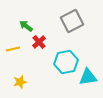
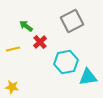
red cross: moved 1 px right
yellow star: moved 8 px left, 5 px down; rotated 24 degrees clockwise
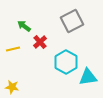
green arrow: moved 2 px left
cyan hexagon: rotated 20 degrees counterclockwise
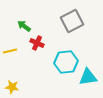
red cross: moved 3 px left, 1 px down; rotated 24 degrees counterclockwise
yellow line: moved 3 px left, 2 px down
cyan hexagon: rotated 25 degrees clockwise
